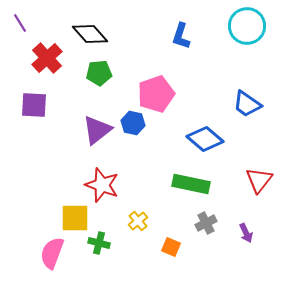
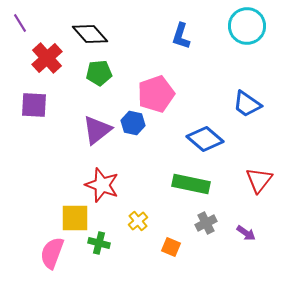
purple arrow: rotated 30 degrees counterclockwise
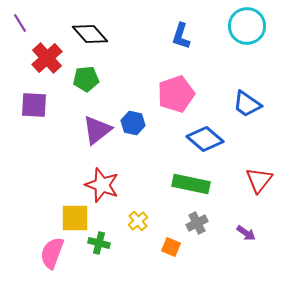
green pentagon: moved 13 px left, 6 px down
pink pentagon: moved 20 px right
gray cross: moved 9 px left
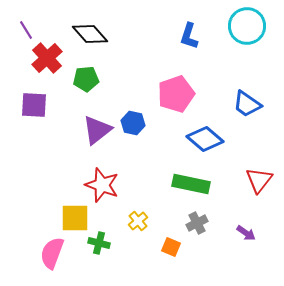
purple line: moved 6 px right, 7 px down
blue L-shape: moved 8 px right
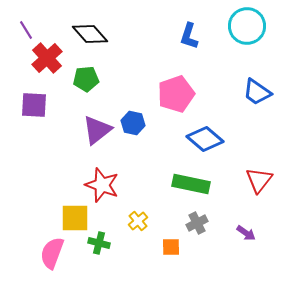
blue trapezoid: moved 10 px right, 12 px up
orange square: rotated 24 degrees counterclockwise
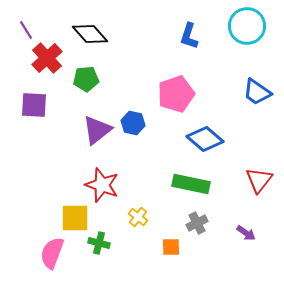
yellow cross: moved 4 px up; rotated 12 degrees counterclockwise
